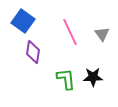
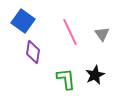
black star: moved 2 px right, 2 px up; rotated 24 degrees counterclockwise
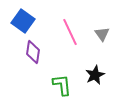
green L-shape: moved 4 px left, 6 px down
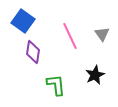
pink line: moved 4 px down
green L-shape: moved 6 px left
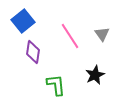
blue square: rotated 15 degrees clockwise
pink line: rotated 8 degrees counterclockwise
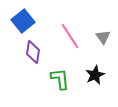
gray triangle: moved 1 px right, 3 px down
green L-shape: moved 4 px right, 6 px up
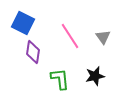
blue square: moved 2 px down; rotated 25 degrees counterclockwise
black star: moved 1 px down; rotated 12 degrees clockwise
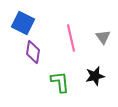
pink line: moved 1 px right, 2 px down; rotated 20 degrees clockwise
green L-shape: moved 3 px down
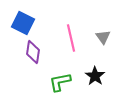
black star: rotated 24 degrees counterclockwise
green L-shape: rotated 95 degrees counterclockwise
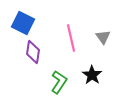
black star: moved 3 px left, 1 px up
green L-shape: moved 1 px left; rotated 135 degrees clockwise
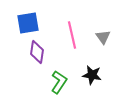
blue square: moved 5 px right; rotated 35 degrees counterclockwise
pink line: moved 1 px right, 3 px up
purple diamond: moved 4 px right
black star: rotated 24 degrees counterclockwise
